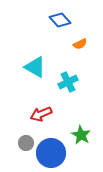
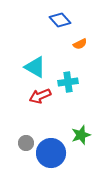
cyan cross: rotated 18 degrees clockwise
red arrow: moved 1 px left, 18 px up
green star: rotated 24 degrees clockwise
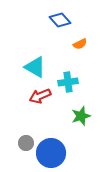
green star: moved 19 px up
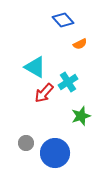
blue diamond: moved 3 px right
cyan cross: rotated 24 degrees counterclockwise
red arrow: moved 4 px right, 3 px up; rotated 25 degrees counterclockwise
blue circle: moved 4 px right
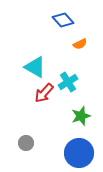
blue circle: moved 24 px right
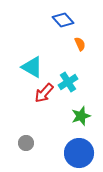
orange semicircle: rotated 88 degrees counterclockwise
cyan triangle: moved 3 px left
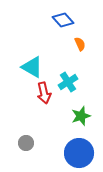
red arrow: rotated 55 degrees counterclockwise
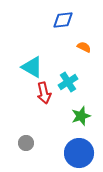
blue diamond: rotated 55 degrees counterclockwise
orange semicircle: moved 4 px right, 3 px down; rotated 40 degrees counterclockwise
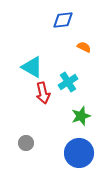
red arrow: moved 1 px left
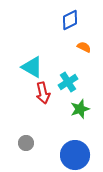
blue diamond: moved 7 px right; rotated 20 degrees counterclockwise
green star: moved 1 px left, 7 px up
blue circle: moved 4 px left, 2 px down
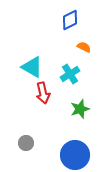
cyan cross: moved 2 px right, 8 px up
